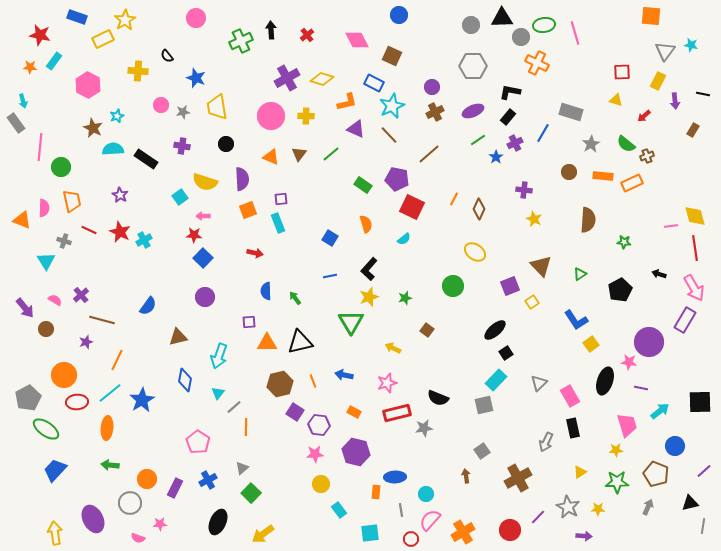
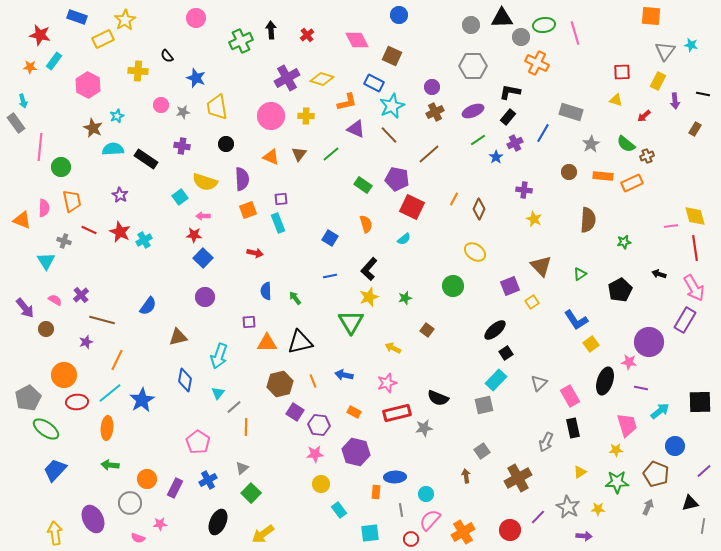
brown rectangle at (693, 130): moved 2 px right, 1 px up
green star at (624, 242): rotated 16 degrees counterclockwise
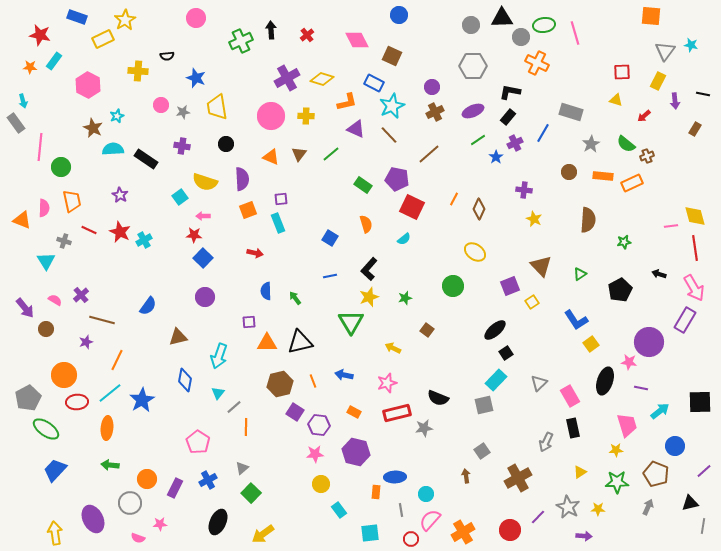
black semicircle at (167, 56): rotated 56 degrees counterclockwise
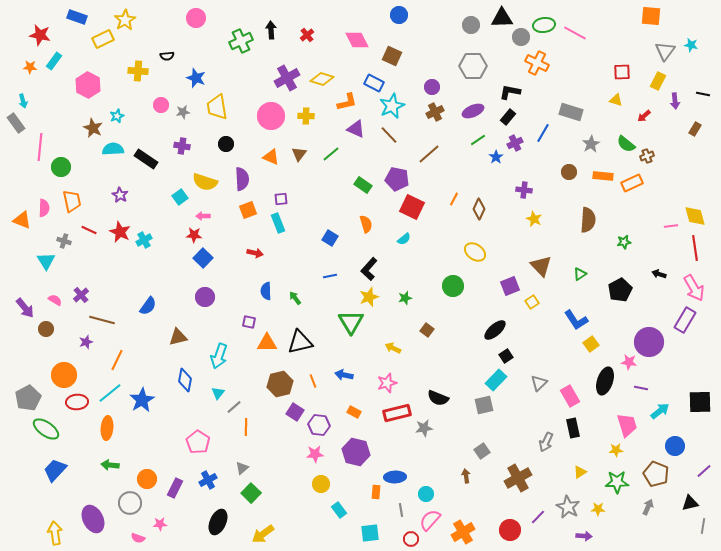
pink line at (575, 33): rotated 45 degrees counterclockwise
purple square at (249, 322): rotated 16 degrees clockwise
black square at (506, 353): moved 3 px down
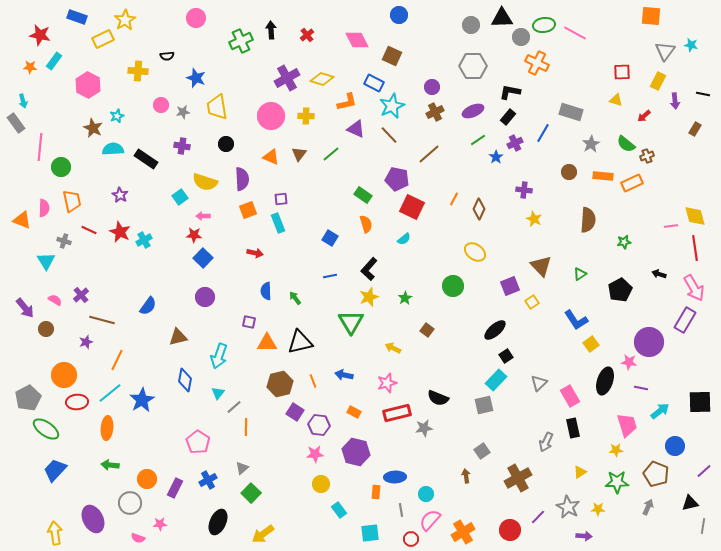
green rectangle at (363, 185): moved 10 px down
green star at (405, 298): rotated 16 degrees counterclockwise
